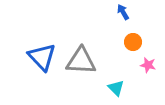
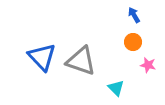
blue arrow: moved 11 px right, 3 px down
gray triangle: rotated 16 degrees clockwise
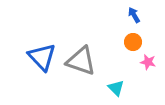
pink star: moved 3 px up
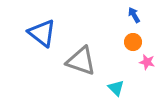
blue triangle: moved 24 px up; rotated 8 degrees counterclockwise
pink star: moved 1 px left
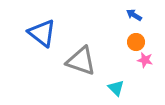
blue arrow: rotated 28 degrees counterclockwise
orange circle: moved 3 px right
pink star: moved 2 px left, 2 px up
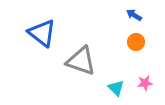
pink star: moved 23 px down; rotated 21 degrees counterclockwise
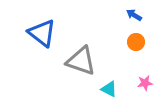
cyan triangle: moved 7 px left, 1 px down; rotated 18 degrees counterclockwise
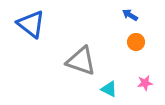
blue arrow: moved 4 px left
blue triangle: moved 11 px left, 9 px up
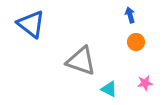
blue arrow: rotated 42 degrees clockwise
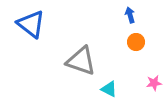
pink star: moved 9 px right
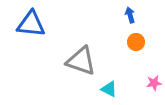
blue triangle: rotated 32 degrees counterclockwise
